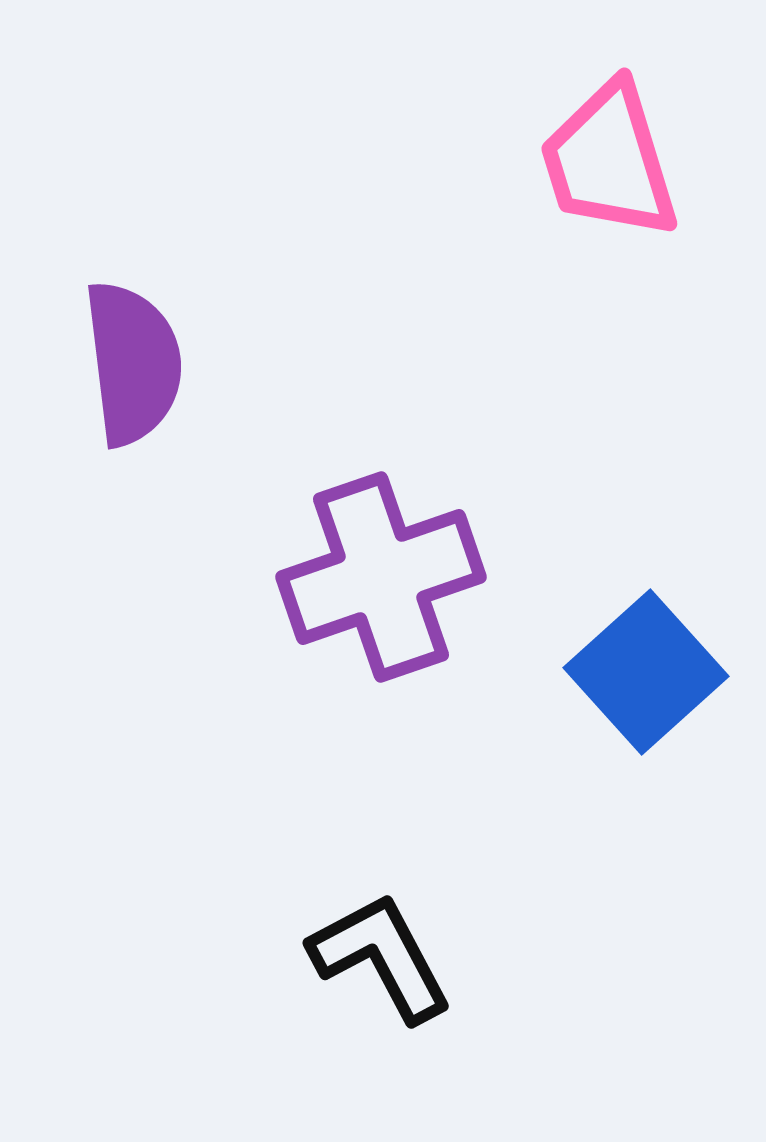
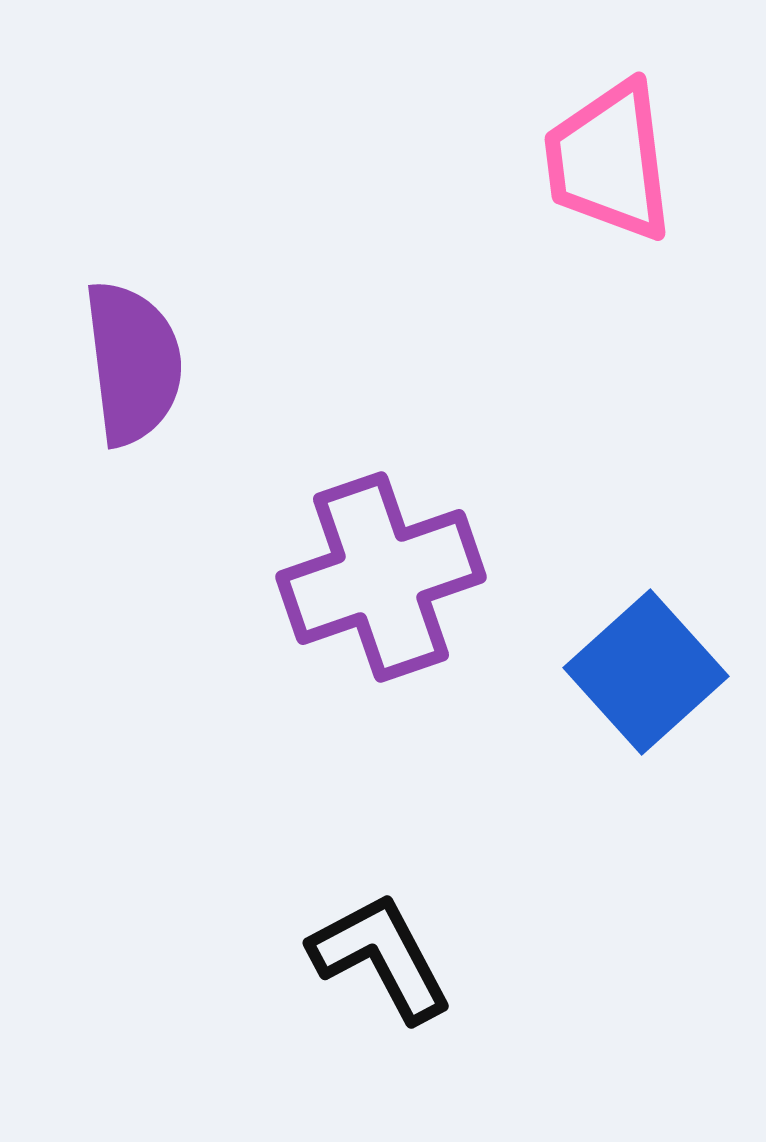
pink trapezoid: rotated 10 degrees clockwise
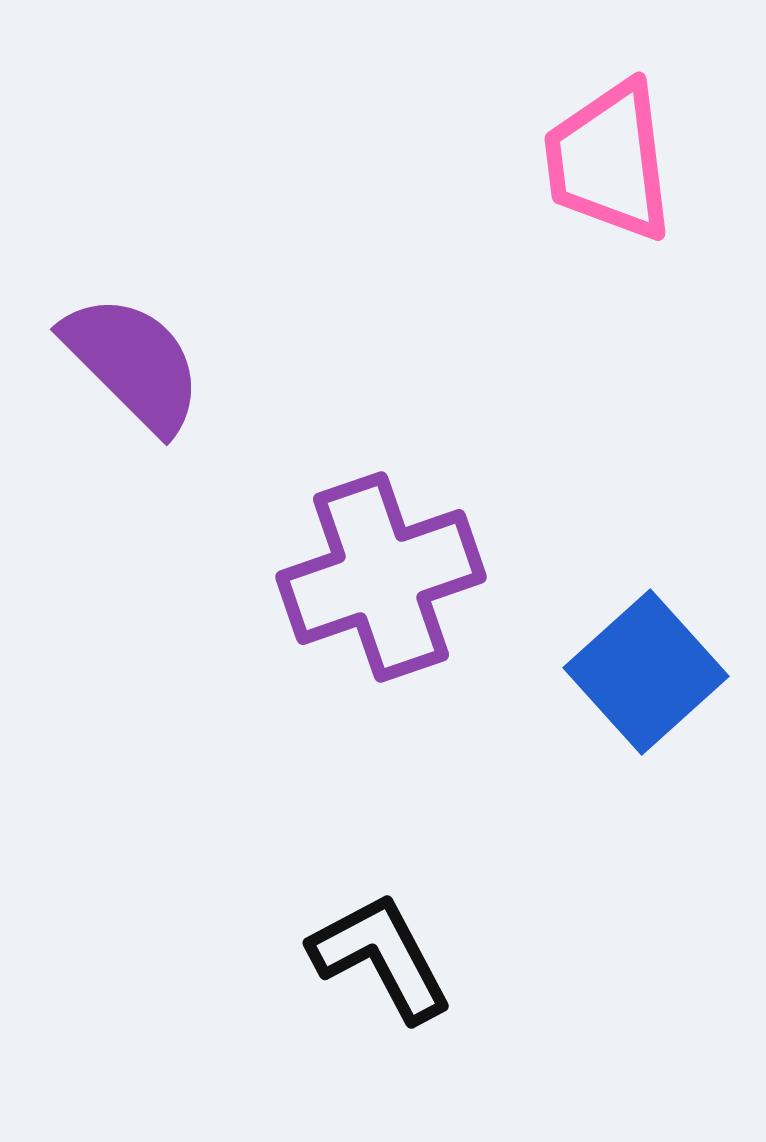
purple semicircle: rotated 38 degrees counterclockwise
